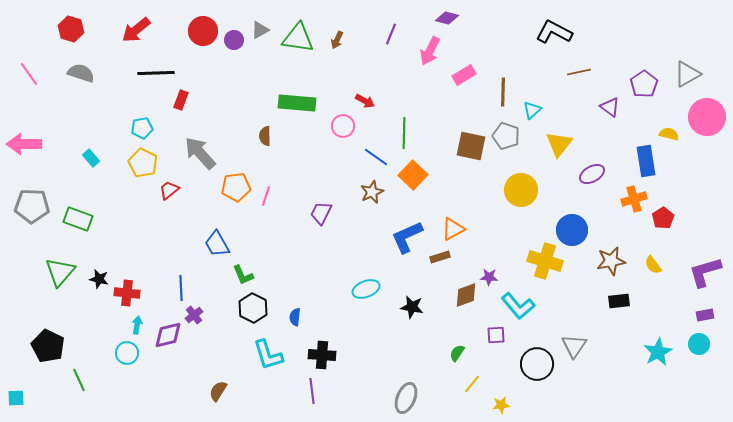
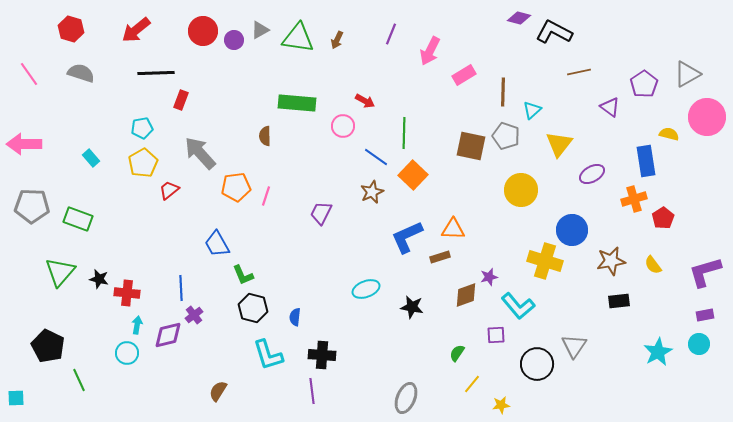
purple diamond at (447, 18): moved 72 px right
yellow pentagon at (143, 163): rotated 16 degrees clockwise
orange triangle at (453, 229): rotated 30 degrees clockwise
purple star at (489, 277): rotated 18 degrees counterclockwise
black hexagon at (253, 308): rotated 12 degrees counterclockwise
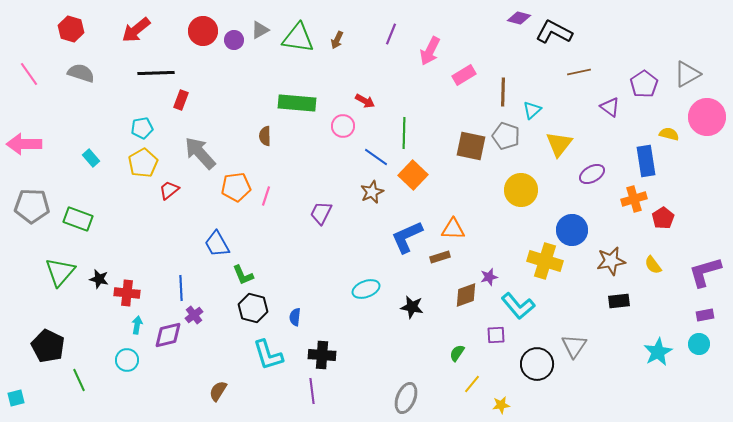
cyan circle at (127, 353): moved 7 px down
cyan square at (16, 398): rotated 12 degrees counterclockwise
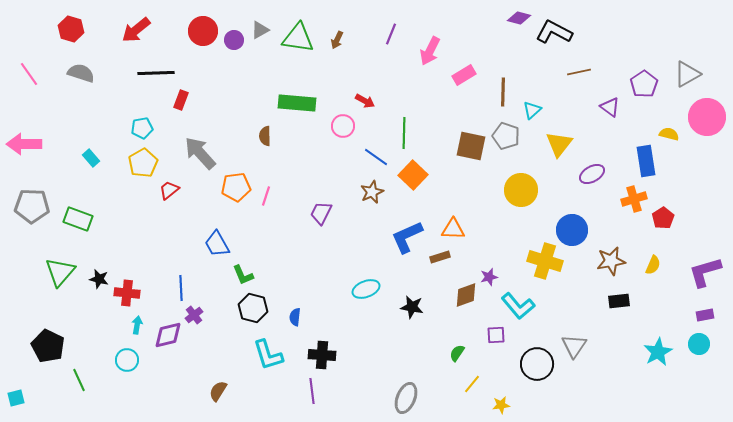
yellow semicircle at (653, 265): rotated 120 degrees counterclockwise
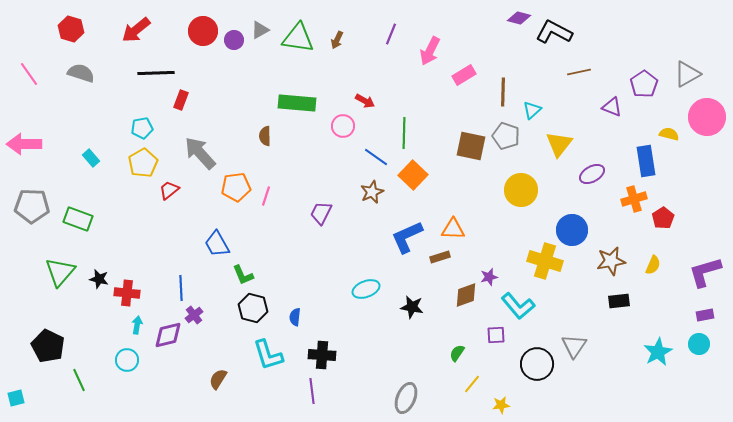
purple triangle at (610, 107): moved 2 px right; rotated 15 degrees counterclockwise
brown semicircle at (218, 391): moved 12 px up
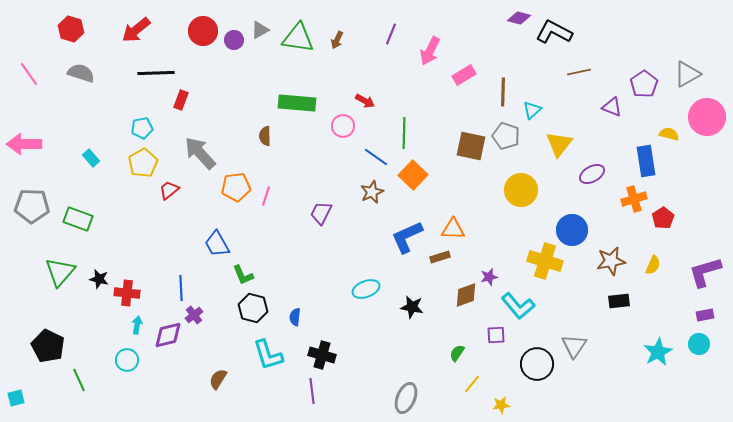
black cross at (322, 355): rotated 12 degrees clockwise
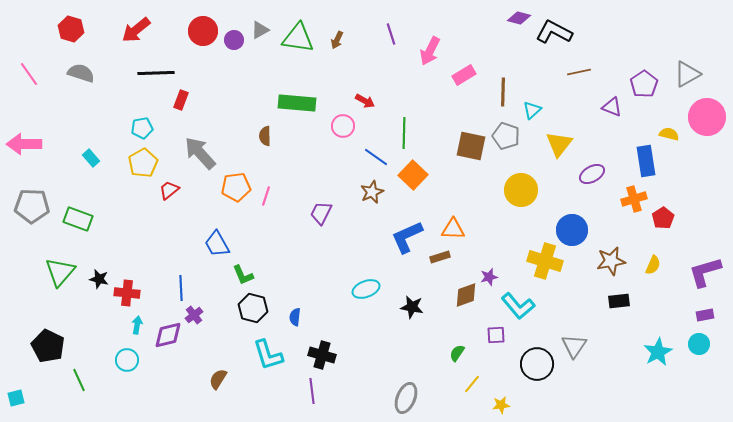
purple line at (391, 34): rotated 40 degrees counterclockwise
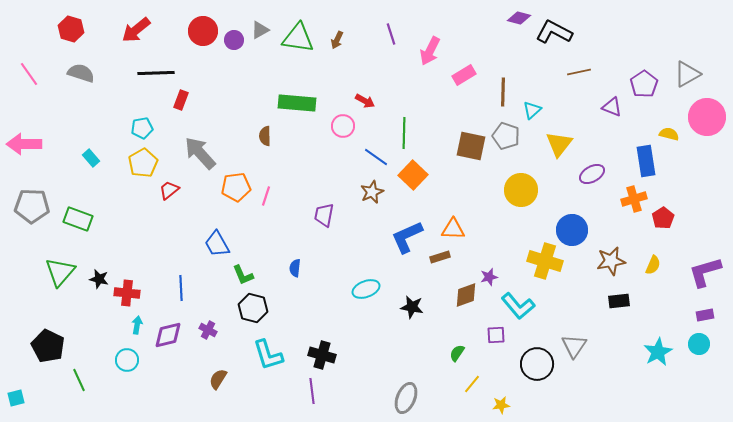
purple trapezoid at (321, 213): moved 3 px right, 2 px down; rotated 15 degrees counterclockwise
purple cross at (194, 315): moved 14 px right, 15 px down; rotated 24 degrees counterclockwise
blue semicircle at (295, 317): moved 49 px up
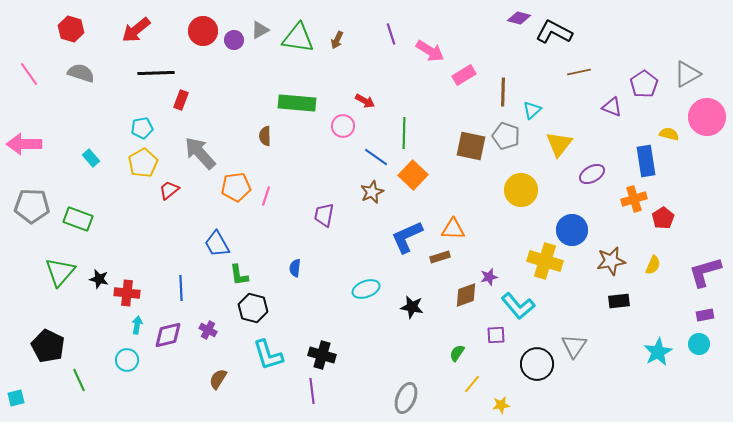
pink arrow at (430, 51): rotated 84 degrees counterclockwise
green L-shape at (243, 275): moved 4 px left; rotated 15 degrees clockwise
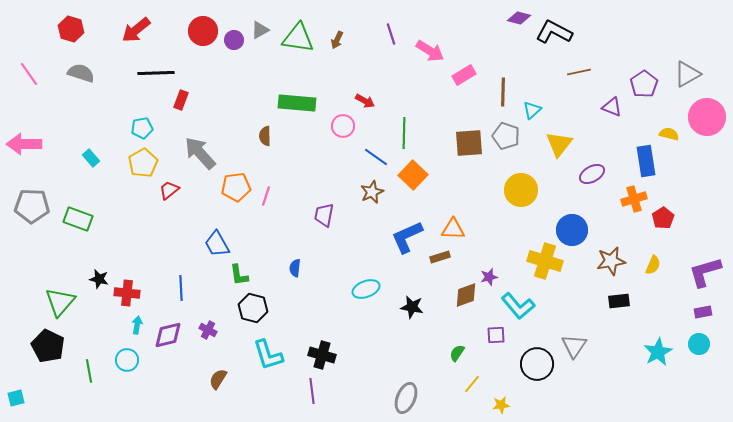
brown square at (471, 146): moved 2 px left, 3 px up; rotated 16 degrees counterclockwise
green triangle at (60, 272): moved 30 px down
purple rectangle at (705, 315): moved 2 px left, 3 px up
green line at (79, 380): moved 10 px right, 9 px up; rotated 15 degrees clockwise
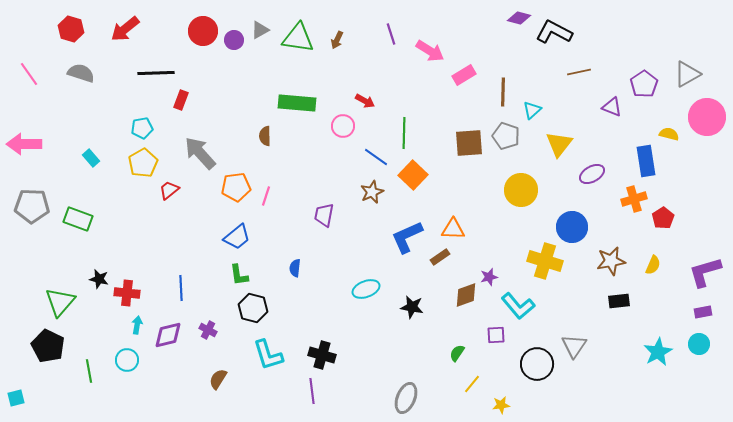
red arrow at (136, 30): moved 11 px left, 1 px up
blue circle at (572, 230): moved 3 px up
blue trapezoid at (217, 244): moved 20 px right, 7 px up; rotated 100 degrees counterclockwise
brown rectangle at (440, 257): rotated 18 degrees counterclockwise
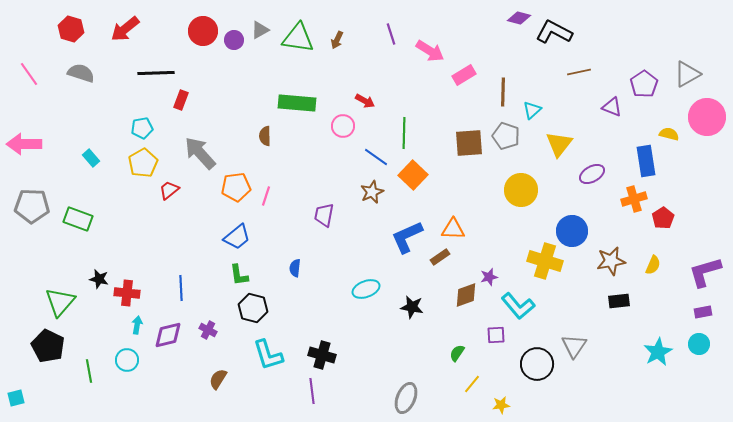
blue circle at (572, 227): moved 4 px down
